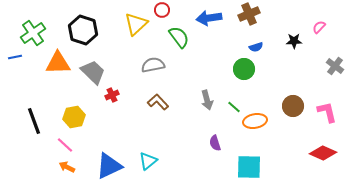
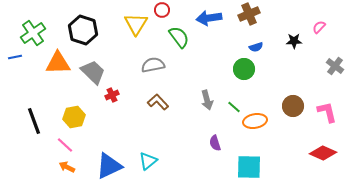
yellow triangle: rotated 15 degrees counterclockwise
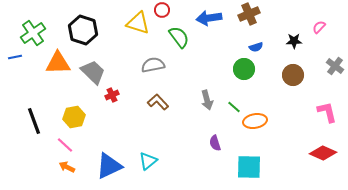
yellow triangle: moved 2 px right, 1 px up; rotated 45 degrees counterclockwise
brown circle: moved 31 px up
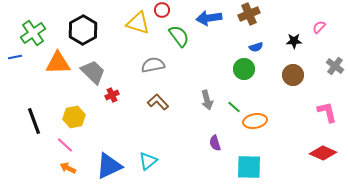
black hexagon: rotated 12 degrees clockwise
green semicircle: moved 1 px up
orange arrow: moved 1 px right, 1 px down
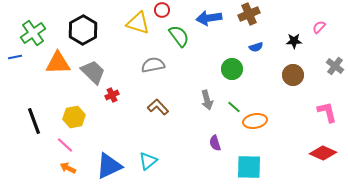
green circle: moved 12 px left
brown L-shape: moved 5 px down
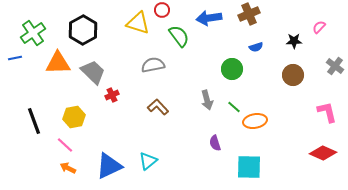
blue line: moved 1 px down
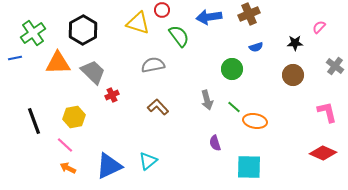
blue arrow: moved 1 px up
black star: moved 1 px right, 2 px down
orange ellipse: rotated 20 degrees clockwise
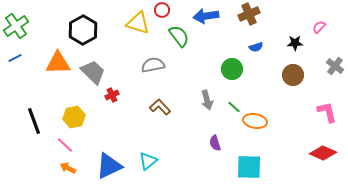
blue arrow: moved 3 px left, 1 px up
green cross: moved 17 px left, 7 px up
blue line: rotated 16 degrees counterclockwise
brown L-shape: moved 2 px right
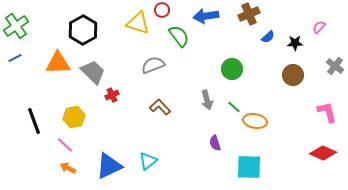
blue semicircle: moved 12 px right, 10 px up; rotated 24 degrees counterclockwise
gray semicircle: rotated 10 degrees counterclockwise
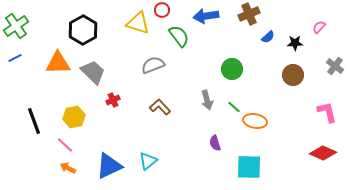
red cross: moved 1 px right, 5 px down
